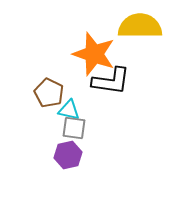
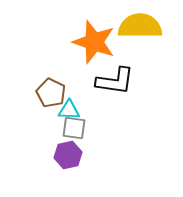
orange star: moved 12 px up
black L-shape: moved 4 px right
brown pentagon: moved 2 px right
cyan triangle: rotated 10 degrees counterclockwise
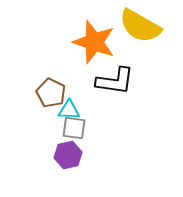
yellow semicircle: rotated 150 degrees counterclockwise
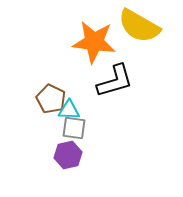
yellow semicircle: moved 1 px left
orange star: rotated 12 degrees counterclockwise
black L-shape: rotated 24 degrees counterclockwise
brown pentagon: moved 6 px down
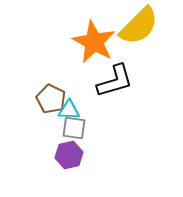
yellow semicircle: rotated 75 degrees counterclockwise
orange star: rotated 21 degrees clockwise
purple hexagon: moved 1 px right
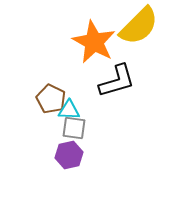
black L-shape: moved 2 px right
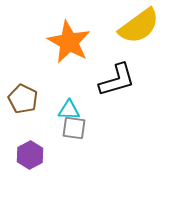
yellow semicircle: rotated 9 degrees clockwise
orange star: moved 25 px left
black L-shape: moved 1 px up
brown pentagon: moved 28 px left
purple hexagon: moved 39 px left; rotated 16 degrees counterclockwise
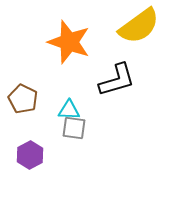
orange star: rotated 9 degrees counterclockwise
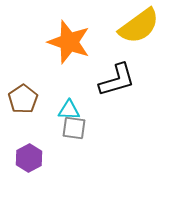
brown pentagon: rotated 12 degrees clockwise
purple hexagon: moved 1 px left, 3 px down
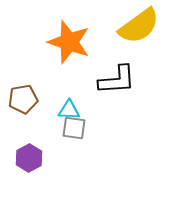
black L-shape: rotated 12 degrees clockwise
brown pentagon: rotated 24 degrees clockwise
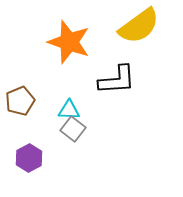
brown pentagon: moved 3 px left, 2 px down; rotated 12 degrees counterclockwise
gray square: moved 1 px left, 1 px down; rotated 30 degrees clockwise
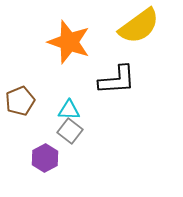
gray square: moved 3 px left, 2 px down
purple hexagon: moved 16 px right
